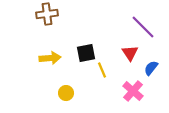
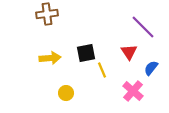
red triangle: moved 1 px left, 1 px up
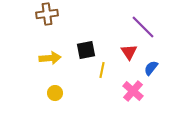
black square: moved 3 px up
yellow line: rotated 35 degrees clockwise
yellow circle: moved 11 px left
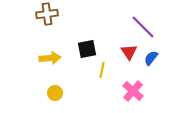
black square: moved 1 px right, 1 px up
blue semicircle: moved 10 px up
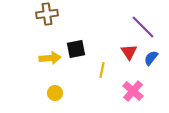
black square: moved 11 px left
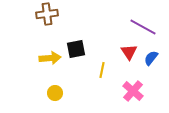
purple line: rotated 16 degrees counterclockwise
